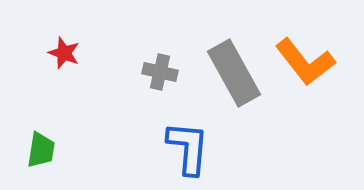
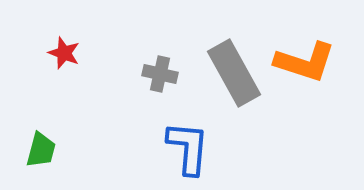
orange L-shape: rotated 34 degrees counterclockwise
gray cross: moved 2 px down
green trapezoid: rotated 6 degrees clockwise
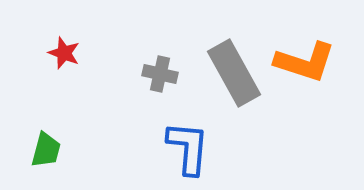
green trapezoid: moved 5 px right
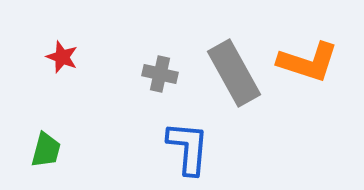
red star: moved 2 px left, 4 px down
orange L-shape: moved 3 px right
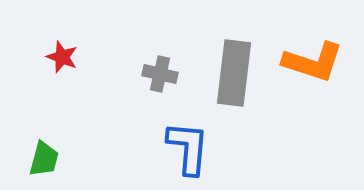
orange L-shape: moved 5 px right
gray rectangle: rotated 36 degrees clockwise
green trapezoid: moved 2 px left, 9 px down
